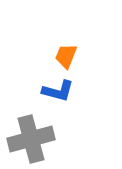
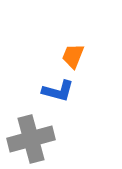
orange trapezoid: moved 7 px right
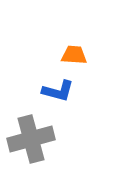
orange trapezoid: moved 1 px right, 1 px up; rotated 72 degrees clockwise
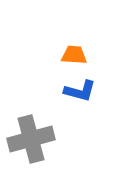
blue L-shape: moved 22 px right
